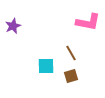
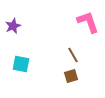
pink L-shape: rotated 120 degrees counterclockwise
brown line: moved 2 px right, 2 px down
cyan square: moved 25 px left, 2 px up; rotated 12 degrees clockwise
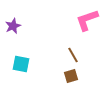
pink L-shape: moved 1 px left, 2 px up; rotated 90 degrees counterclockwise
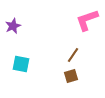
brown line: rotated 63 degrees clockwise
